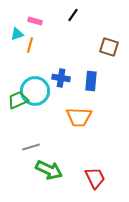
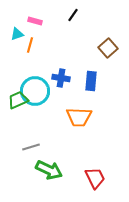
brown square: moved 1 px left, 1 px down; rotated 30 degrees clockwise
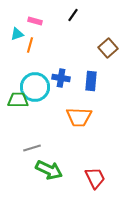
cyan circle: moved 4 px up
green trapezoid: rotated 25 degrees clockwise
gray line: moved 1 px right, 1 px down
